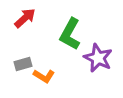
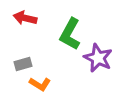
red arrow: rotated 125 degrees counterclockwise
orange L-shape: moved 4 px left, 8 px down
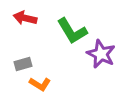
green L-shape: moved 2 px right, 3 px up; rotated 60 degrees counterclockwise
purple star: moved 3 px right, 4 px up
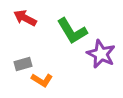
red arrow: rotated 15 degrees clockwise
orange L-shape: moved 2 px right, 4 px up
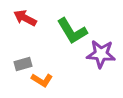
purple star: rotated 20 degrees counterclockwise
